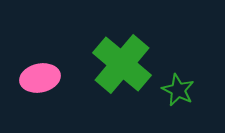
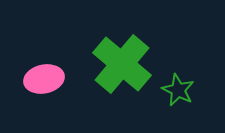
pink ellipse: moved 4 px right, 1 px down
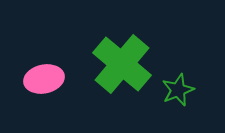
green star: rotated 24 degrees clockwise
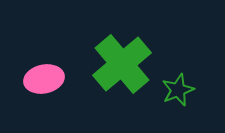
green cross: rotated 10 degrees clockwise
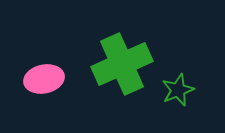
green cross: rotated 16 degrees clockwise
